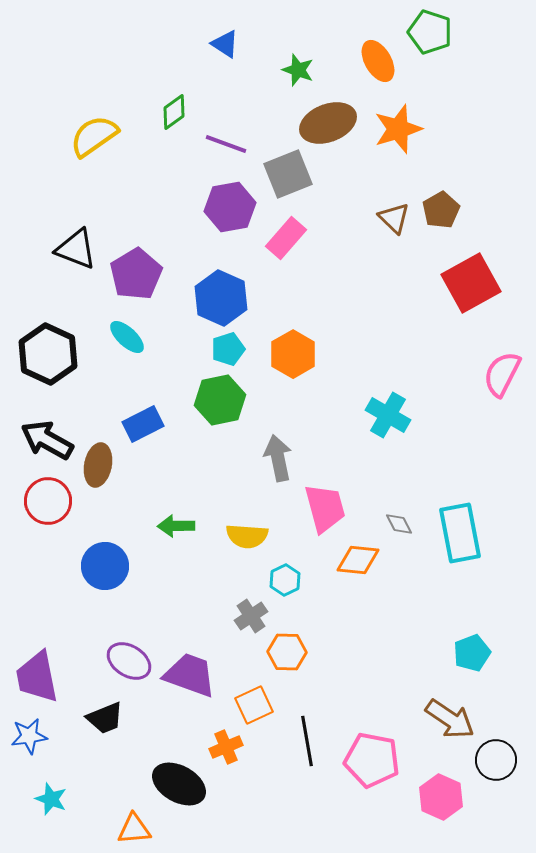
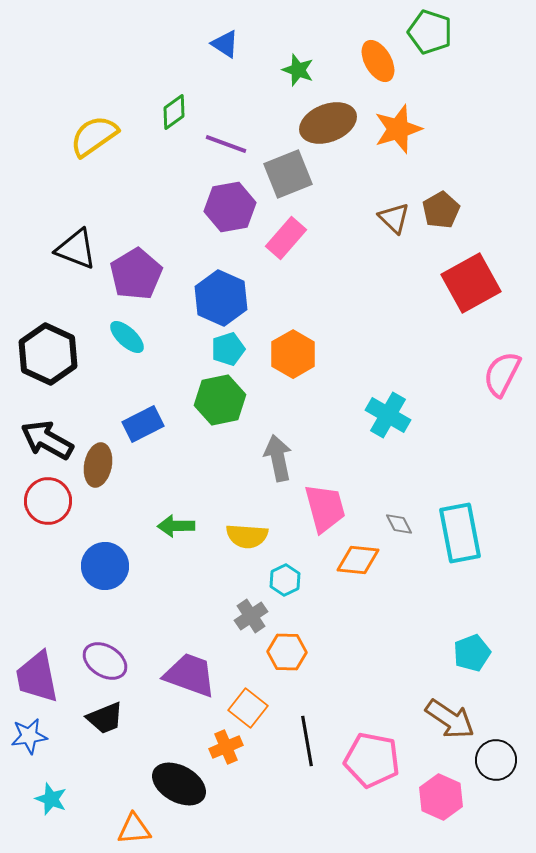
purple ellipse at (129, 661): moved 24 px left
orange square at (254, 705): moved 6 px left, 3 px down; rotated 27 degrees counterclockwise
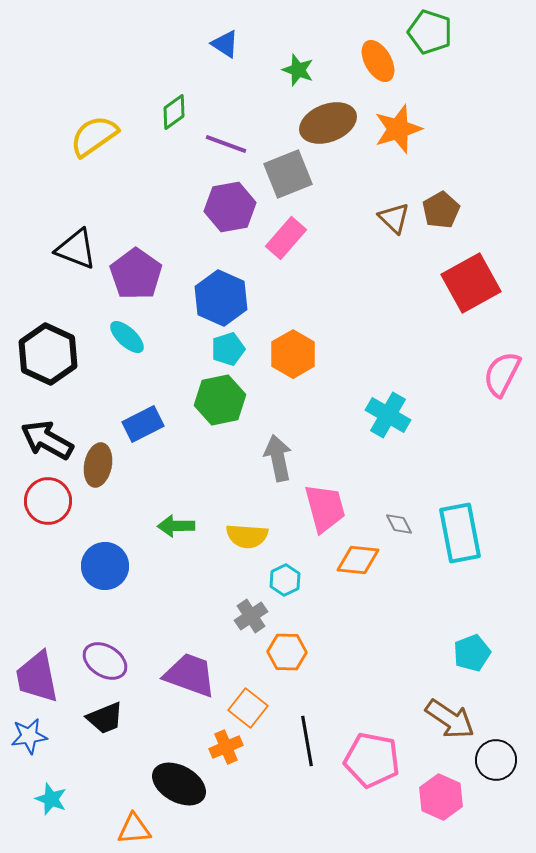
purple pentagon at (136, 274): rotated 6 degrees counterclockwise
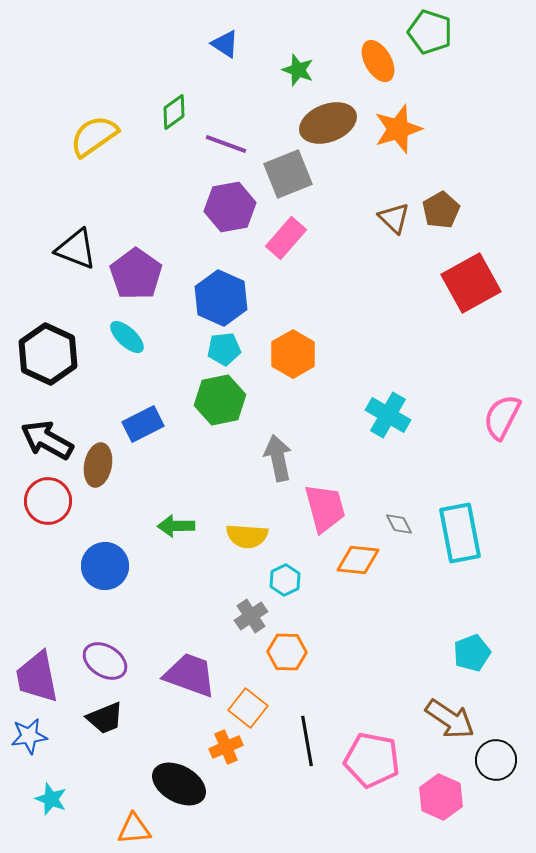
cyan pentagon at (228, 349): moved 4 px left; rotated 12 degrees clockwise
pink semicircle at (502, 374): moved 43 px down
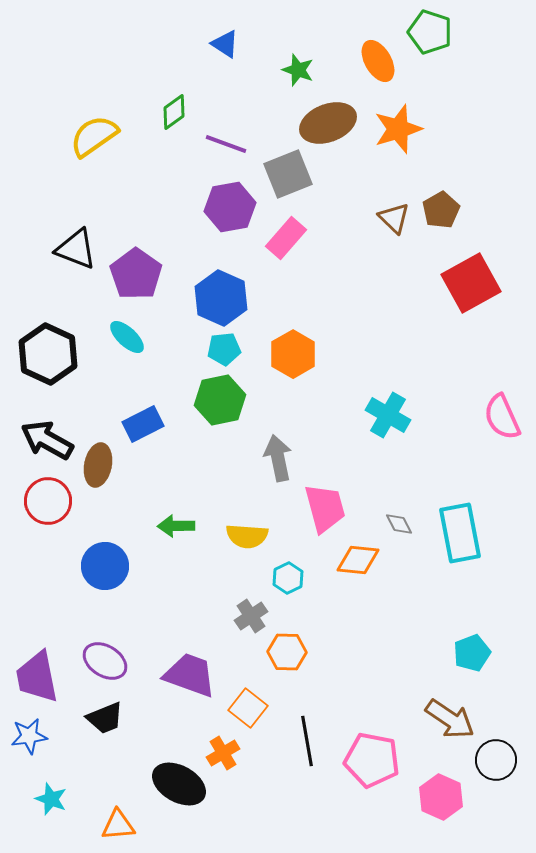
pink semicircle at (502, 417): rotated 51 degrees counterclockwise
cyan hexagon at (285, 580): moved 3 px right, 2 px up
orange cross at (226, 747): moved 3 px left, 6 px down; rotated 8 degrees counterclockwise
orange triangle at (134, 829): moved 16 px left, 4 px up
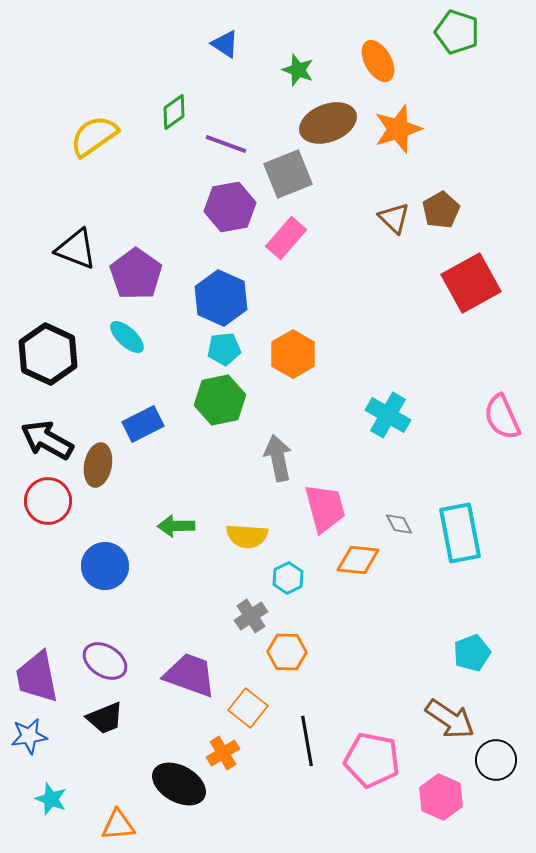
green pentagon at (430, 32): moved 27 px right
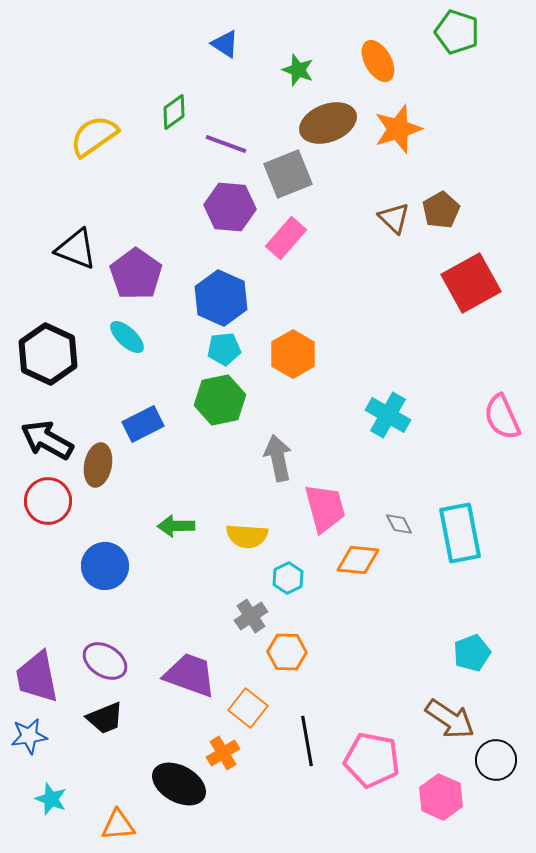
purple hexagon at (230, 207): rotated 15 degrees clockwise
